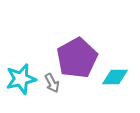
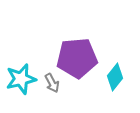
purple pentagon: rotated 24 degrees clockwise
cyan diamond: rotated 52 degrees counterclockwise
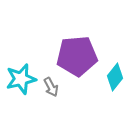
purple pentagon: moved 2 px up
gray arrow: moved 1 px left, 4 px down
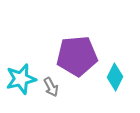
cyan diamond: rotated 12 degrees counterclockwise
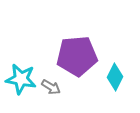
cyan star: rotated 24 degrees clockwise
gray arrow: rotated 30 degrees counterclockwise
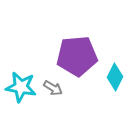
cyan star: moved 8 px down
gray arrow: moved 2 px right, 1 px down
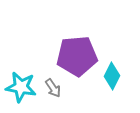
cyan diamond: moved 3 px left, 1 px up
gray arrow: rotated 24 degrees clockwise
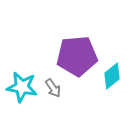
cyan diamond: rotated 24 degrees clockwise
cyan star: moved 1 px right
